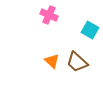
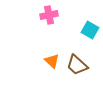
pink cross: rotated 36 degrees counterclockwise
brown trapezoid: moved 3 px down
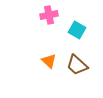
cyan square: moved 13 px left
orange triangle: moved 3 px left
